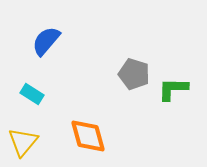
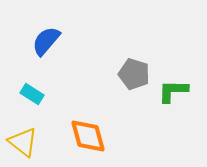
green L-shape: moved 2 px down
yellow triangle: rotated 32 degrees counterclockwise
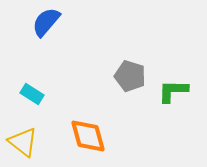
blue semicircle: moved 19 px up
gray pentagon: moved 4 px left, 2 px down
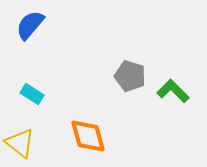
blue semicircle: moved 16 px left, 3 px down
green L-shape: rotated 44 degrees clockwise
yellow triangle: moved 3 px left, 1 px down
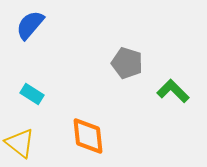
gray pentagon: moved 3 px left, 13 px up
orange diamond: rotated 9 degrees clockwise
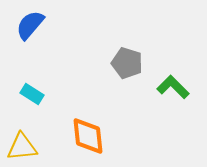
green L-shape: moved 4 px up
yellow triangle: moved 2 px right, 4 px down; rotated 44 degrees counterclockwise
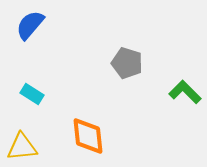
green L-shape: moved 12 px right, 5 px down
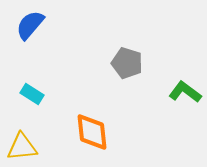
green L-shape: rotated 8 degrees counterclockwise
orange diamond: moved 4 px right, 4 px up
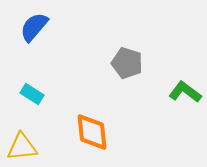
blue semicircle: moved 4 px right, 2 px down
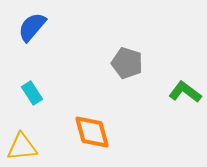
blue semicircle: moved 2 px left
cyan rectangle: moved 1 px up; rotated 25 degrees clockwise
orange diamond: rotated 9 degrees counterclockwise
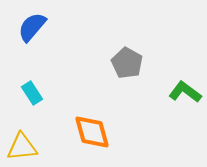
gray pentagon: rotated 12 degrees clockwise
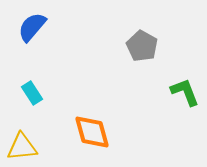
gray pentagon: moved 15 px right, 17 px up
green L-shape: rotated 32 degrees clockwise
